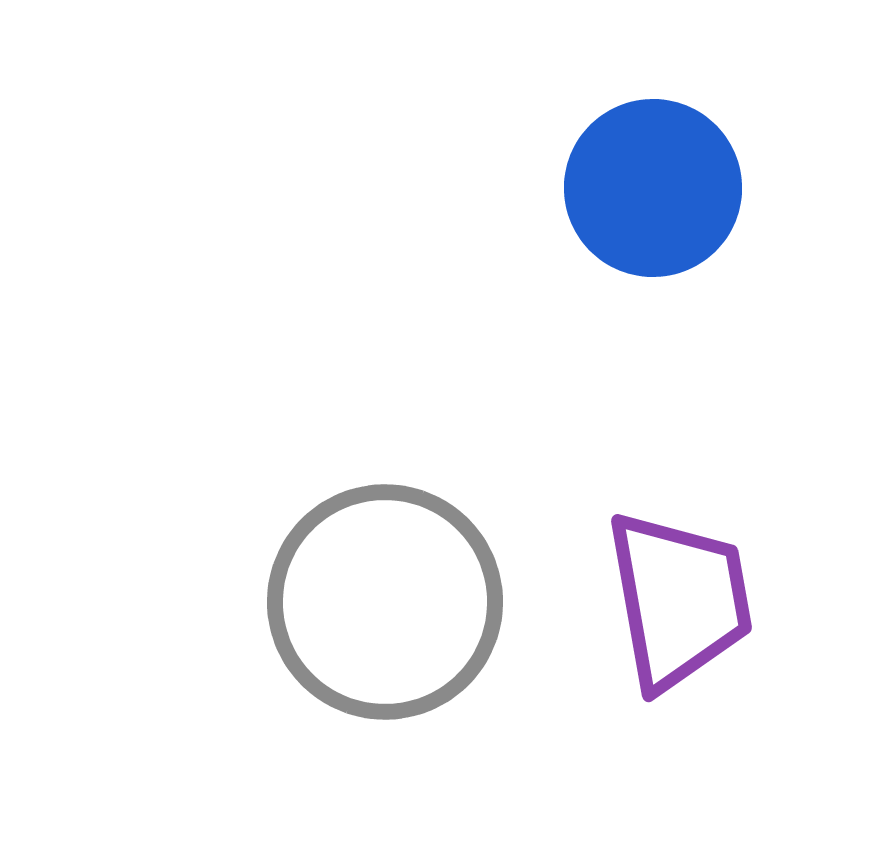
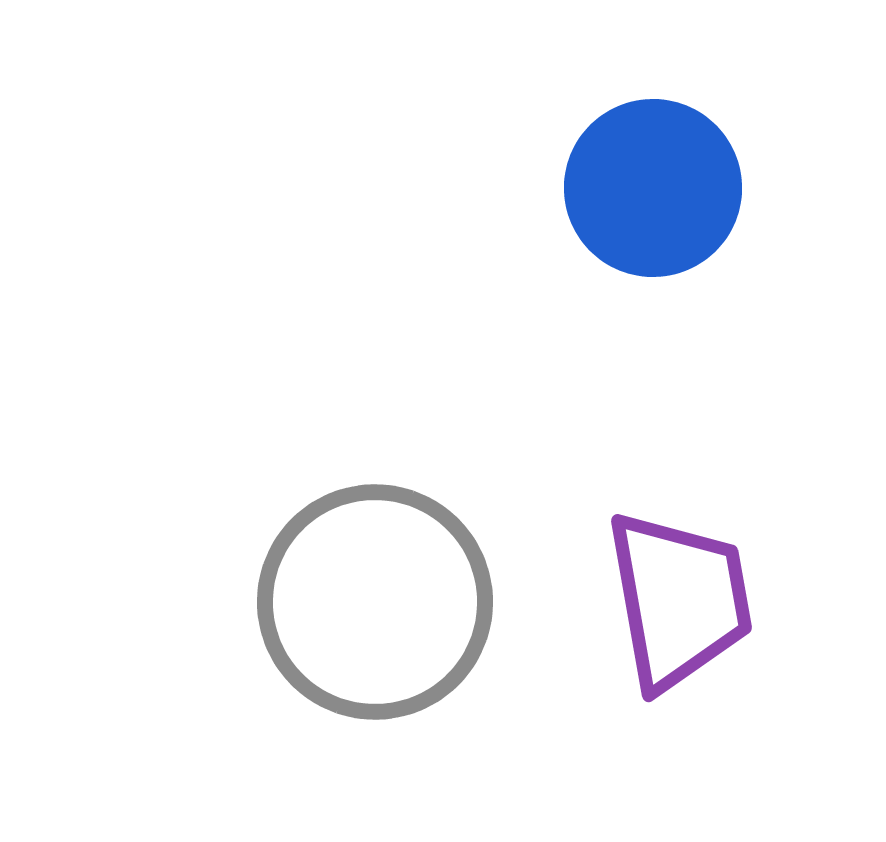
gray circle: moved 10 px left
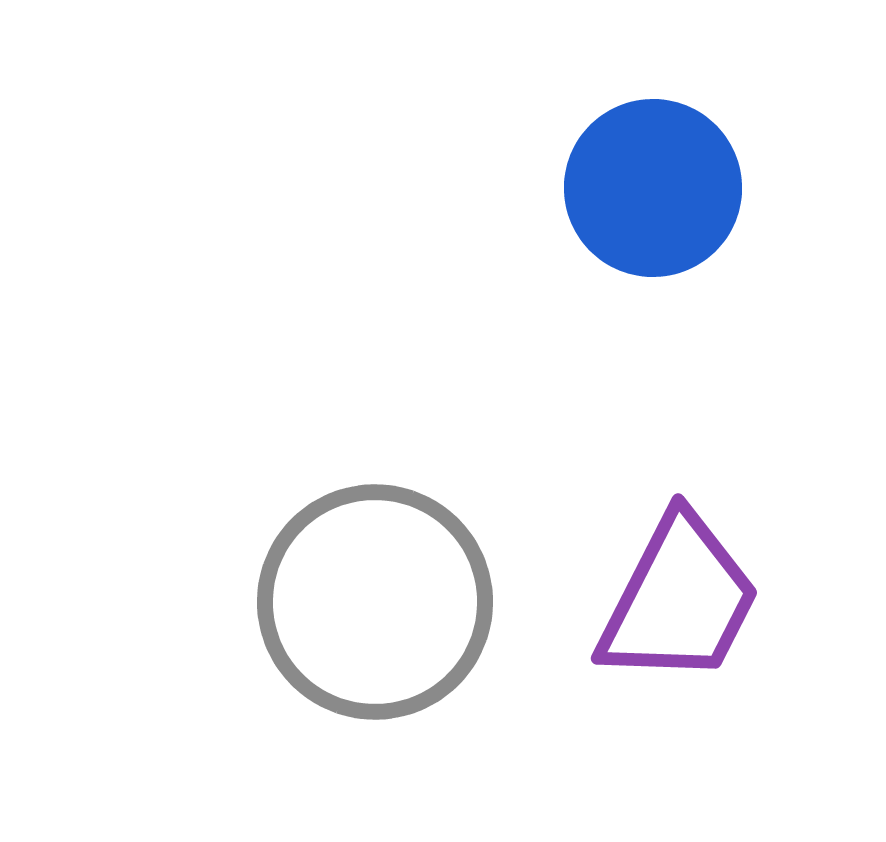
purple trapezoid: rotated 37 degrees clockwise
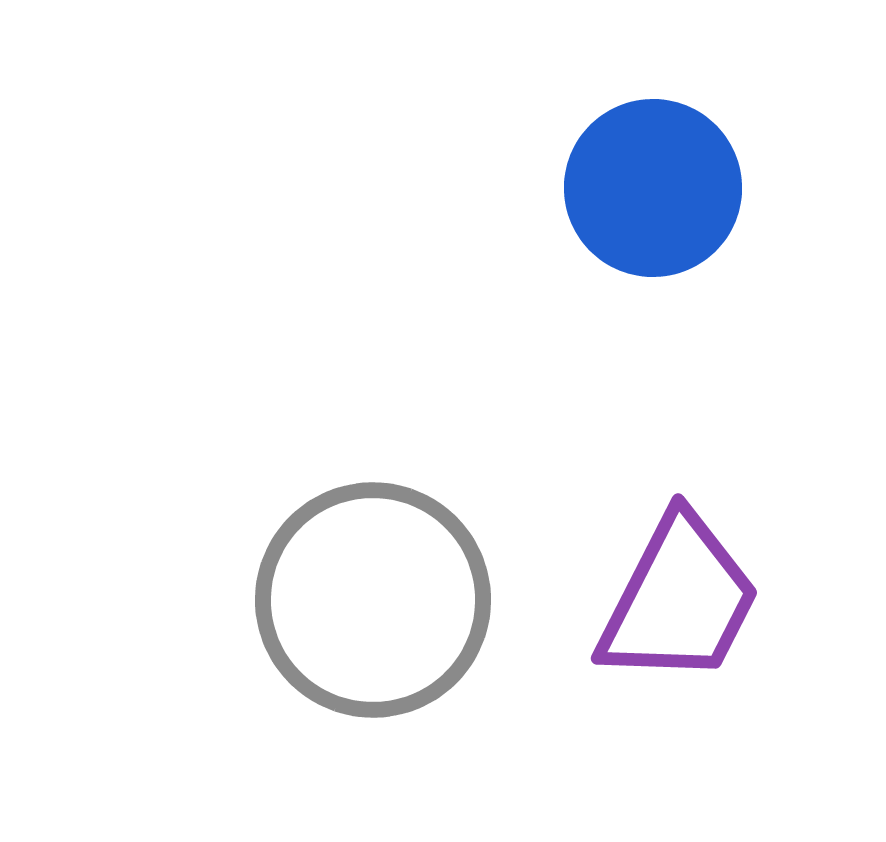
gray circle: moved 2 px left, 2 px up
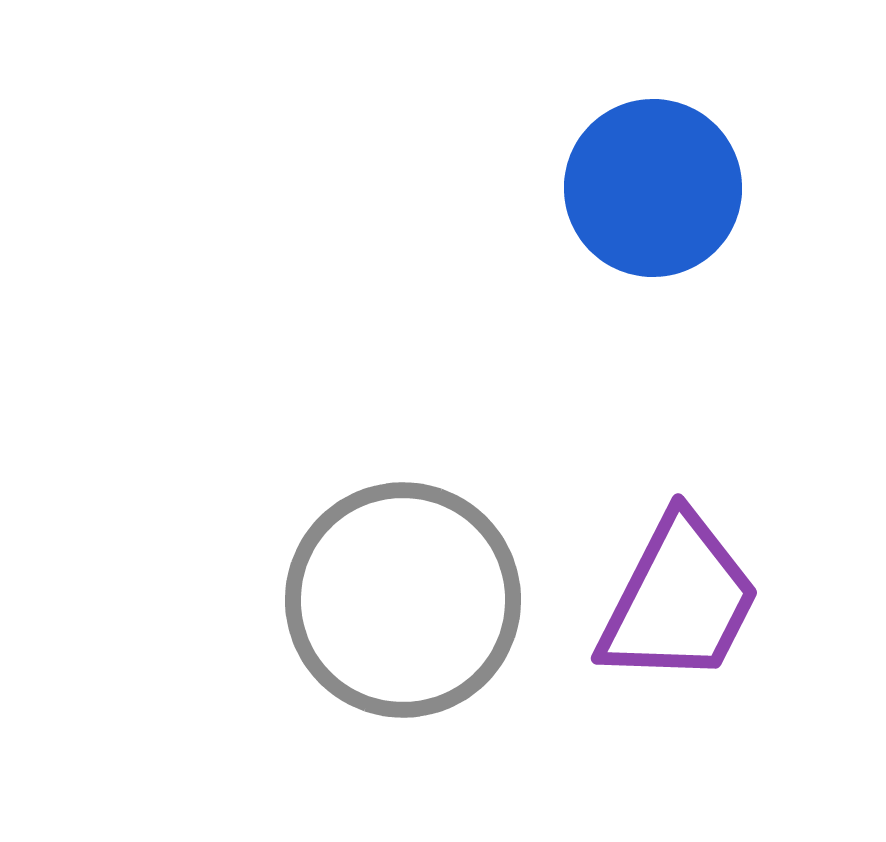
gray circle: moved 30 px right
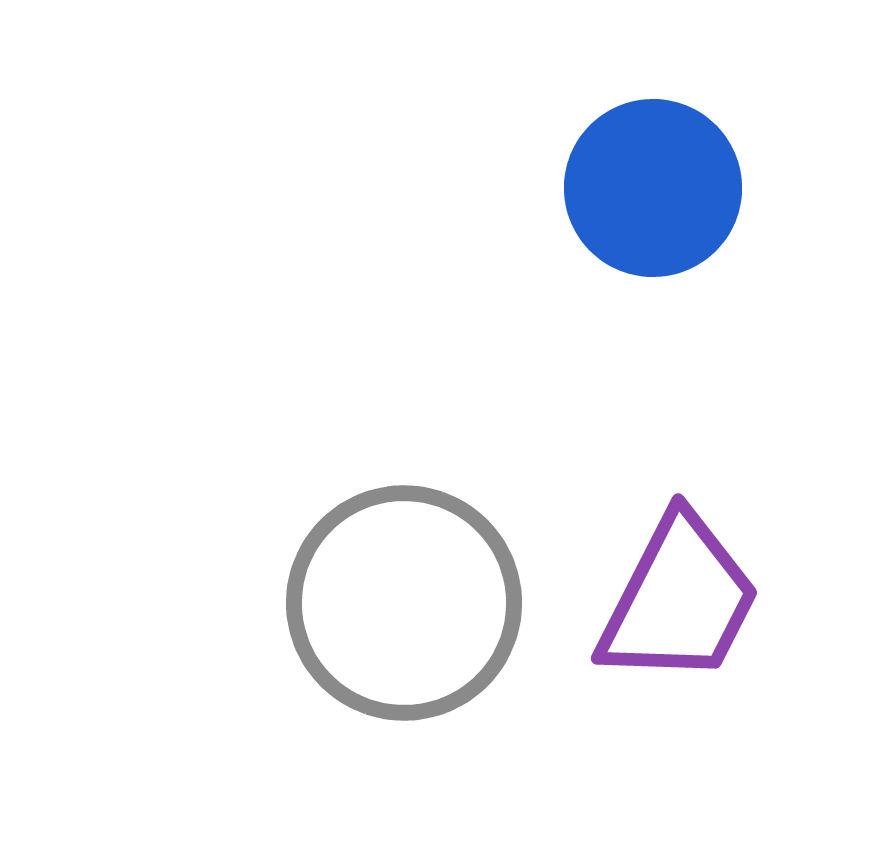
gray circle: moved 1 px right, 3 px down
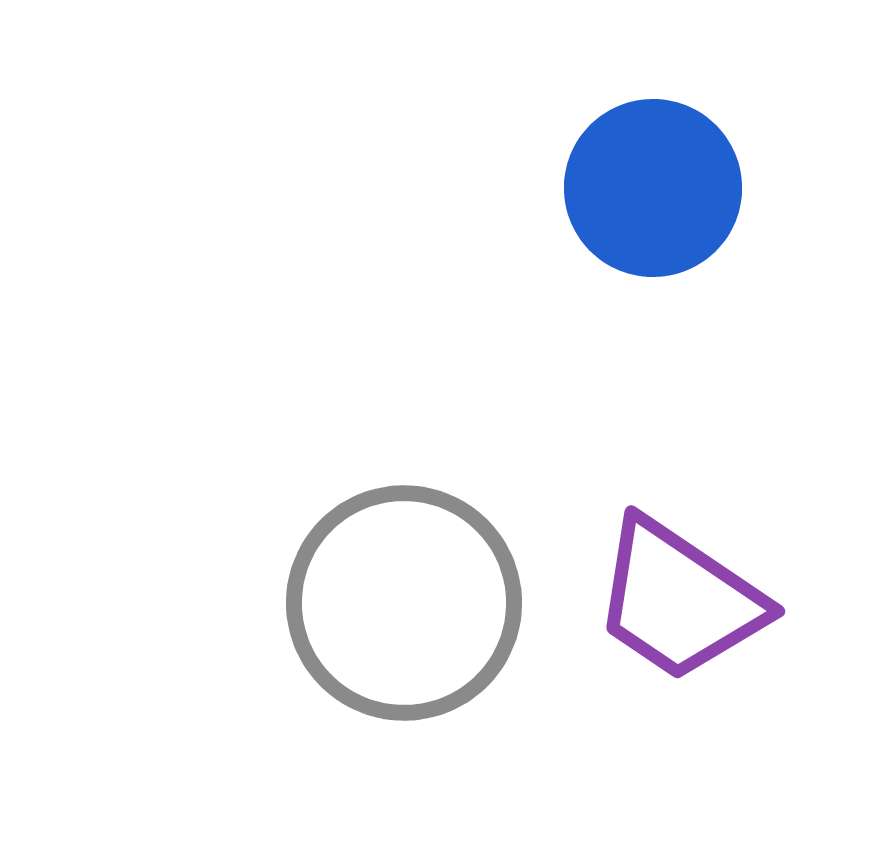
purple trapezoid: rotated 97 degrees clockwise
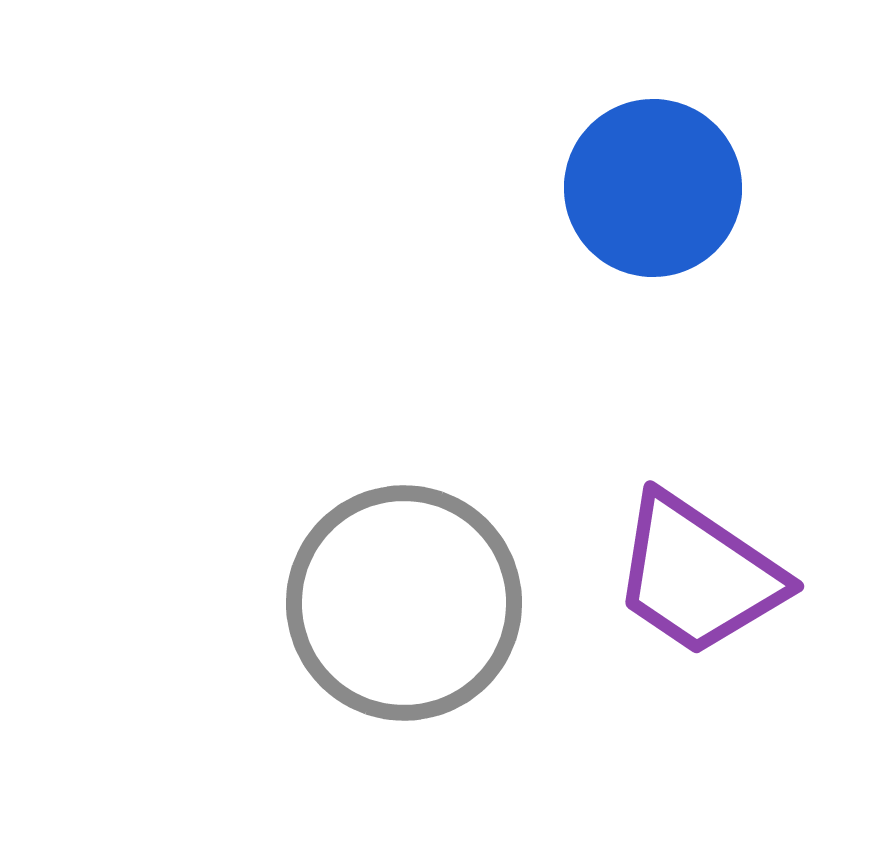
purple trapezoid: moved 19 px right, 25 px up
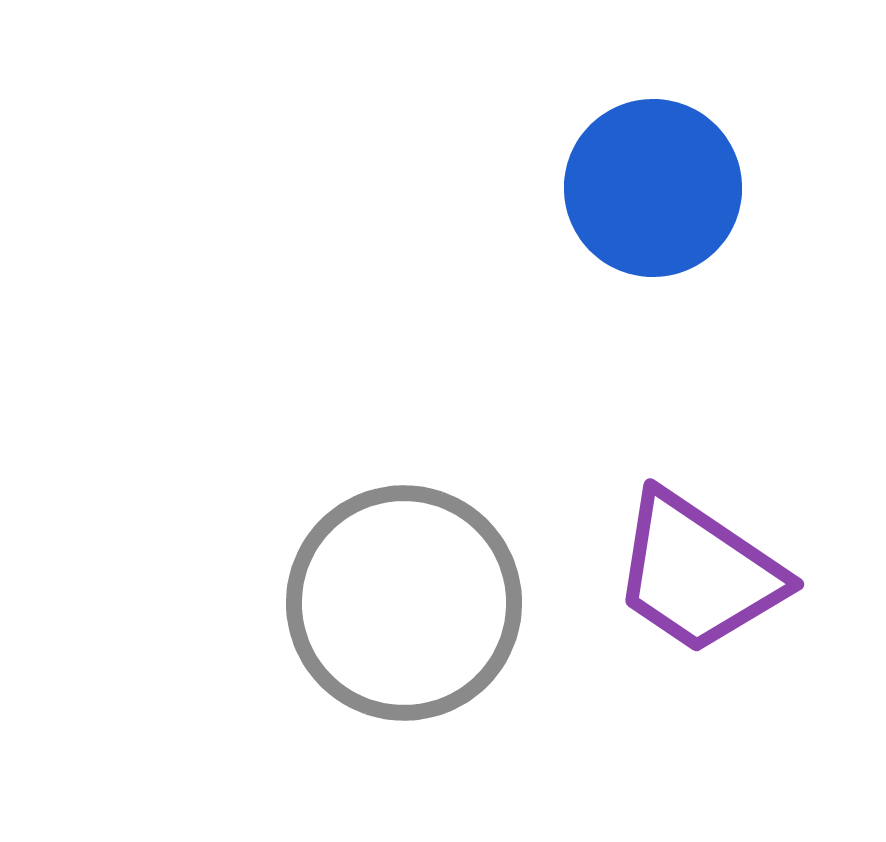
purple trapezoid: moved 2 px up
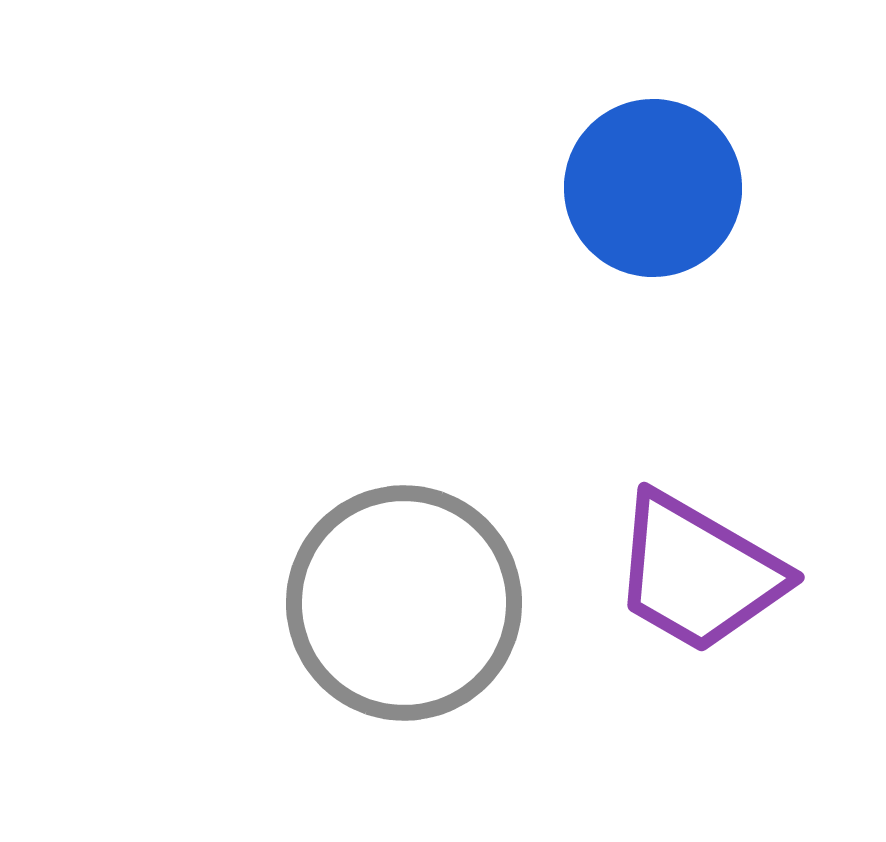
purple trapezoid: rotated 4 degrees counterclockwise
